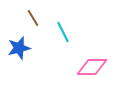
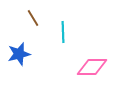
cyan line: rotated 25 degrees clockwise
blue star: moved 6 px down
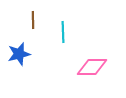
brown line: moved 2 px down; rotated 30 degrees clockwise
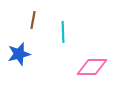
brown line: rotated 12 degrees clockwise
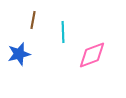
pink diamond: moved 12 px up; rotated 20 degrees counterclockwise
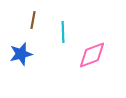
blue star: moved 2 px right
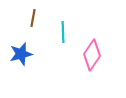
brown line: moved 2 px up
pink diamond: rotated 36 degrees counterclockwise
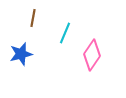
cyan line: moved 2 px right, 1 px down; rotated 25 degrees clockwise
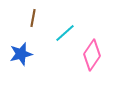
cyan line: rotated 25 degrees clockwise
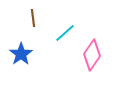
brown line: rotated 18 degrees counterclockwise
blue star: rotated 20 degrees counterclockwise
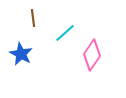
blue star: rotated 10 degrees counterclockwise
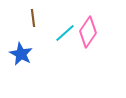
pink diamond: moved 4 px left, 23 px up
